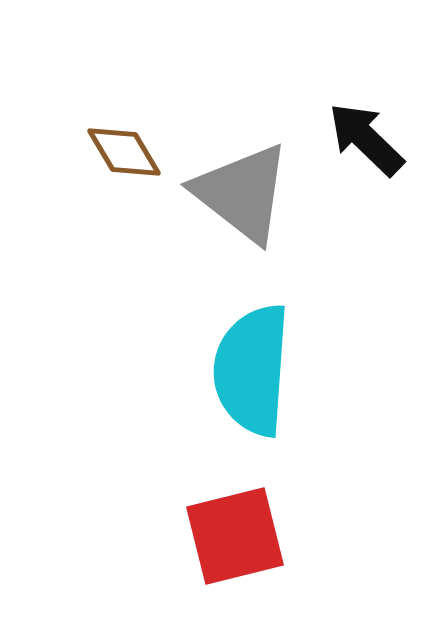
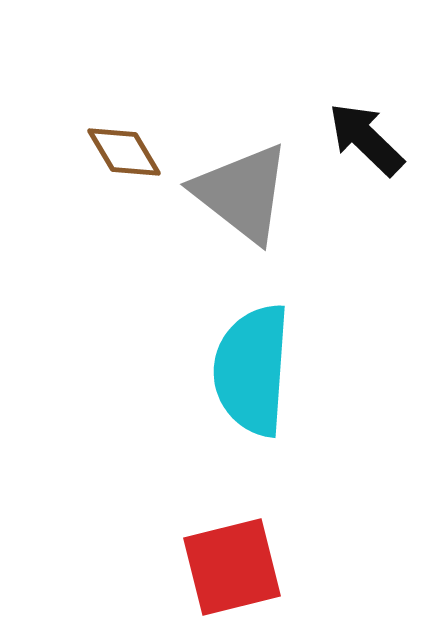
red square: moved 3 px left, 31 px down
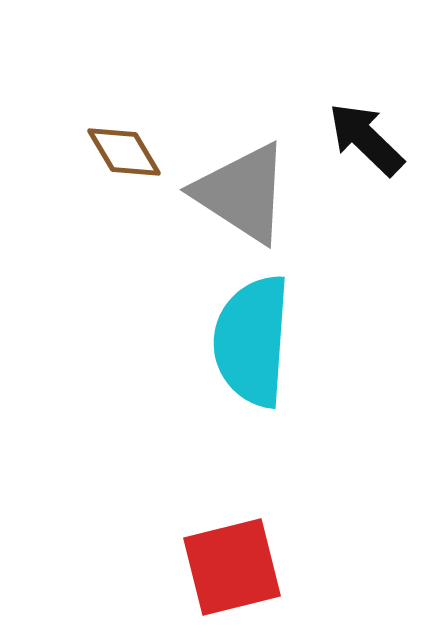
gray triangle: rotated 5 degrees counterclockwise
cyan semicircle: moved 29 px up
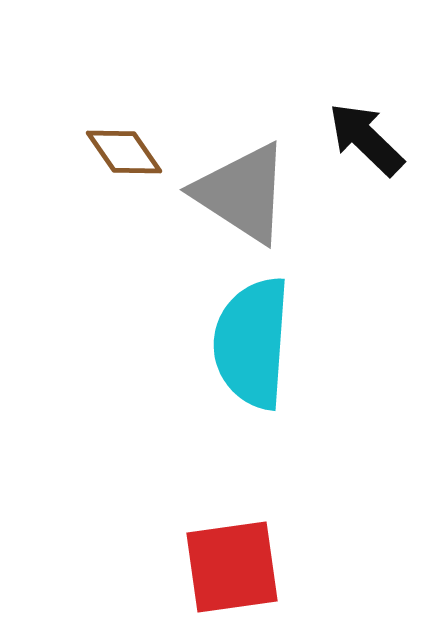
brown diamond: rotated 4 degrees counterclockwise
cyan semicircle: moved 2 px down
red square: rotated 6 degrees clockwise
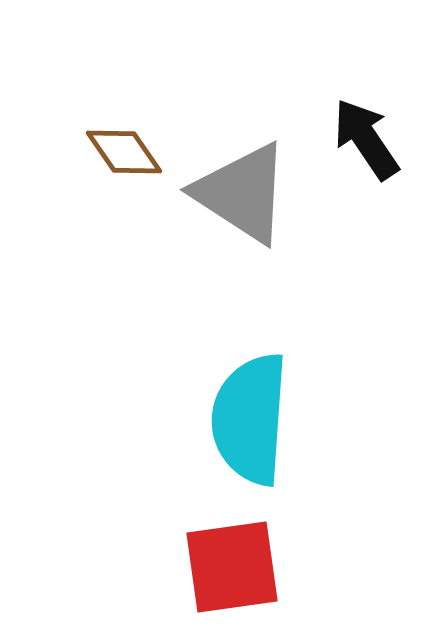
black arrow: rotated 12 degrees clockwise
cyan semicircle: moved 2 px left, 76 px down
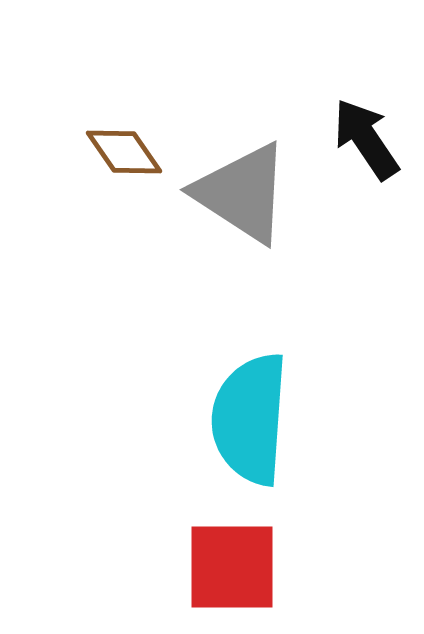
red square: rotated 8 degrees clockwise
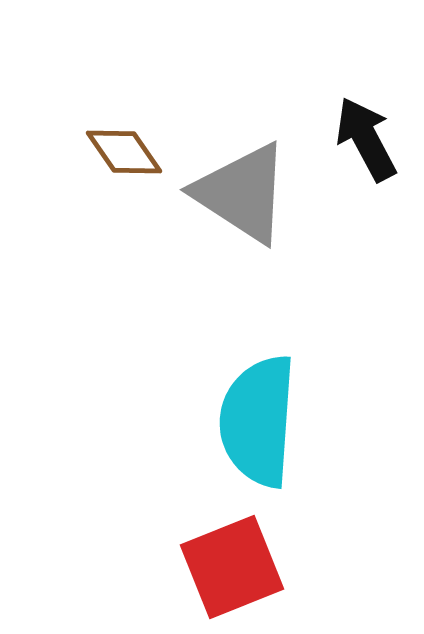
black arrow: rotated 6 degrees clockwise
cyan semicircle: moved 8 px right, 2 px down
red square: rotated 22 degrees counterclockwise
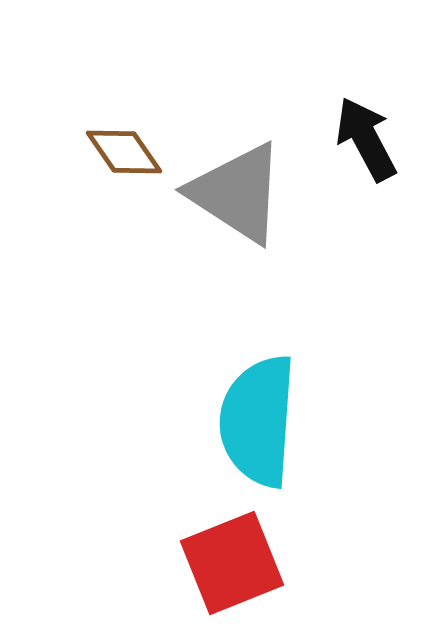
gray triangle: moved 5 px left
red square: moved 4 px up
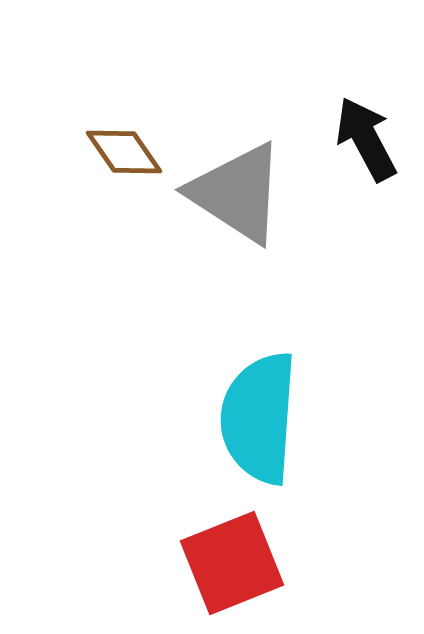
cyan semicircle: moved 1 px right, 3 px up
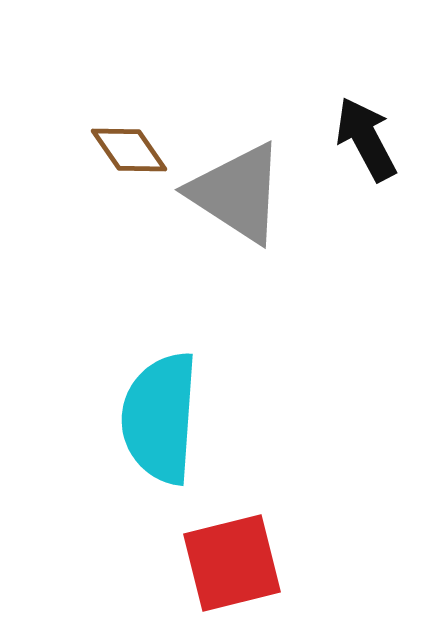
brown diamond: moved 5 px right, 2 px up
cyan semicircle: moved 99 px left
red square: rotated 8 degrees clockwise
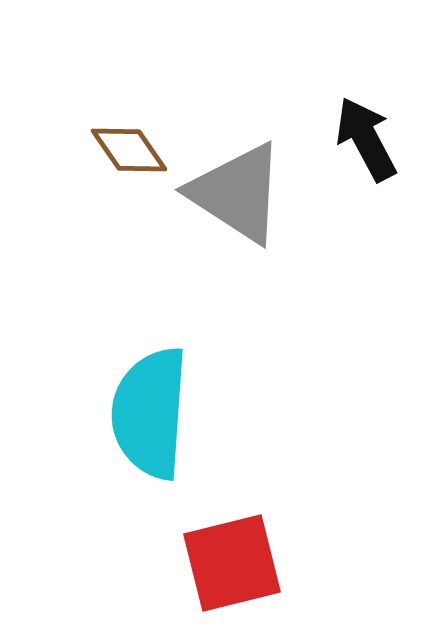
cyan semicircle: moved 10 px left, 5 px up
